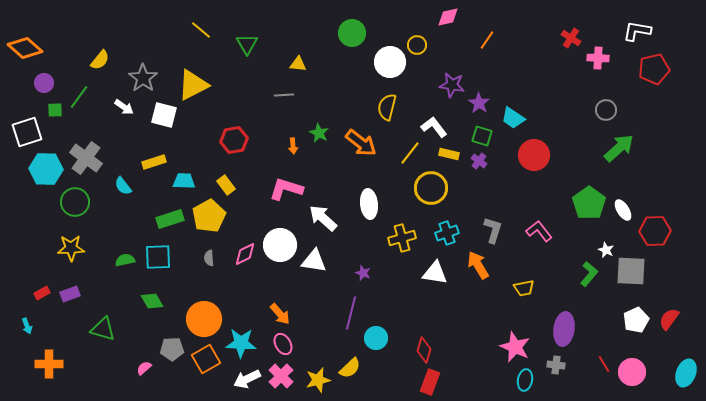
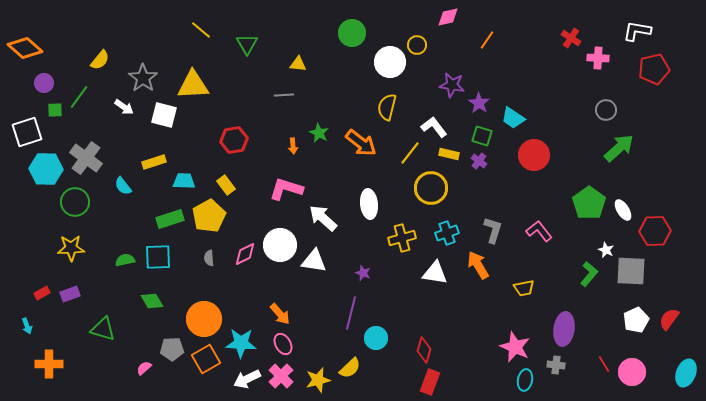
yellow triangle at (193, 85): rotated 24 degrees clockwise
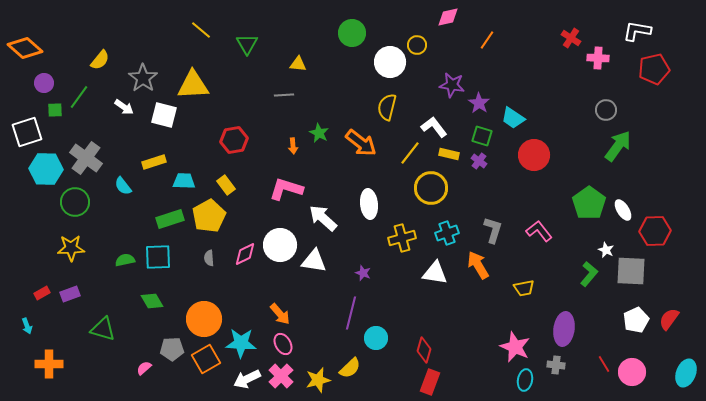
green arrow at (619, 148): moved 1 px left, 2 px up; rotated 12 degrees counterclockwise
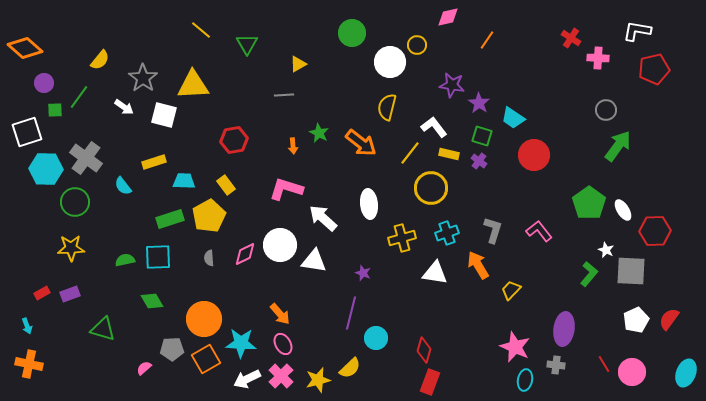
yellow triangle at (298, 64): rotated 36 degrees counterclockwise
yellow trapezoid at (524, 288): moved 13 px left, 2 px down; rotated 145 degrees clockwise
orange cross at (49, 364): moved 20 px left; rotated 12 degrees clockwise
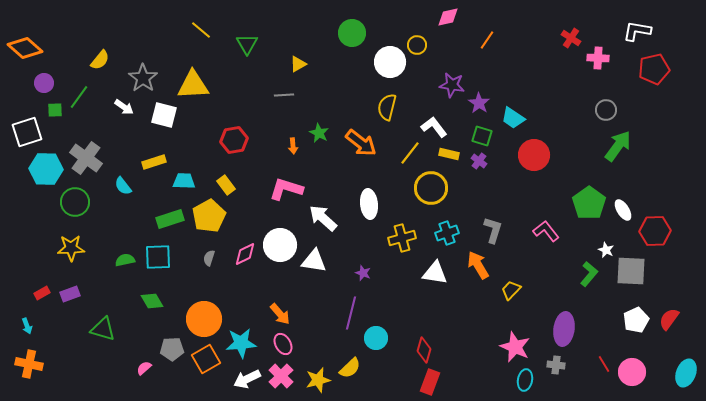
pink L-shape at (539, 231): moved 7 px right
gray semicircle at (209, 258): rotated 21 degrees clockwise
cyan star at (241, 343): rotated 8 degrees counterclockwise
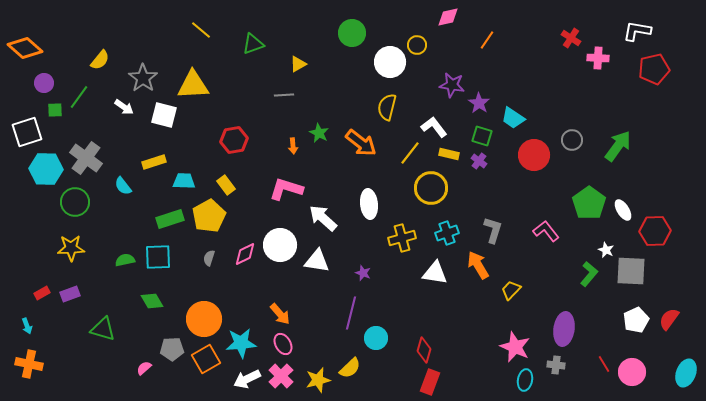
green triangle at (247, 44): moved 6 px right; rotated 40 degrees clockwise
gray circle at (606, 110): moved 34 px left, 30 px down
white triangle at (314, 261): moved 3 px right
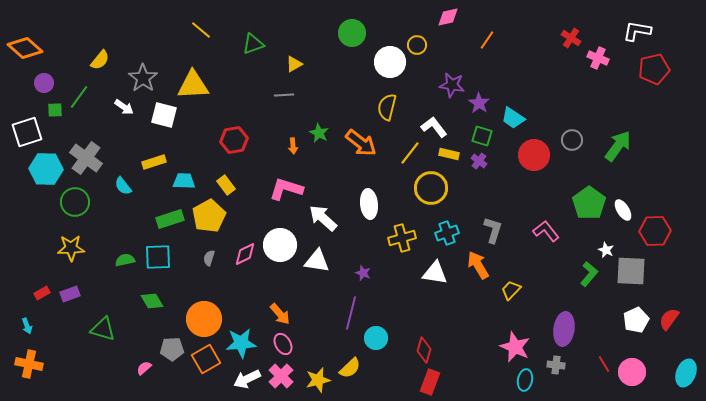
pink cross at (598, 58): rotated 20 degrees clockwise
yellow triangle at (298, 64): moved 4 px left
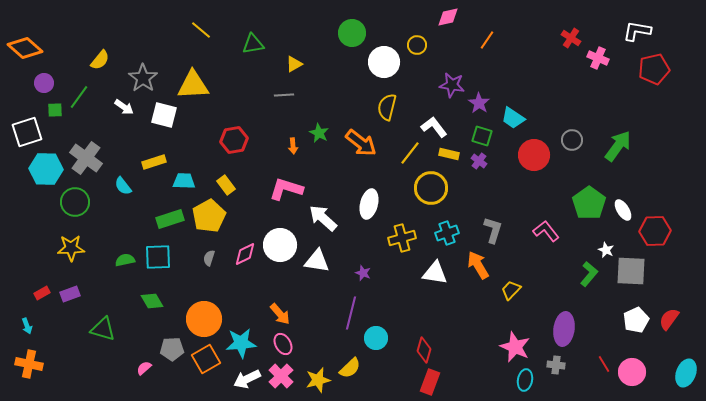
green triangle at (253, 44): rotated 10 degrees clockwise
white circle at (390, 62): moved 6 px left
white ellipse at (369, 204): rotated 20 degrees clockwise
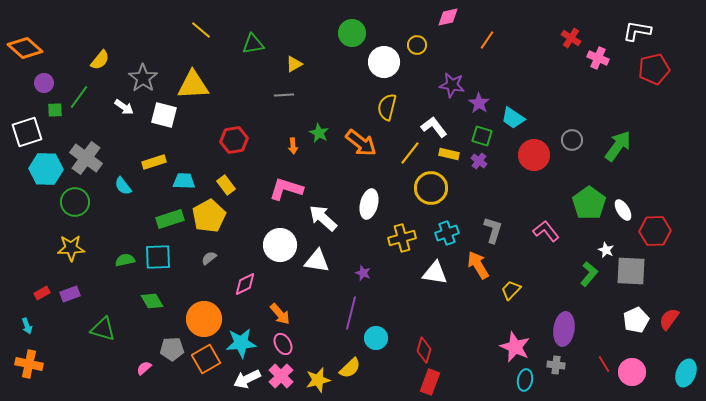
pink diamond at (245, 254): moved 30 px down
gray semicircle at (209, 258): rotated 35 degrees clockwise
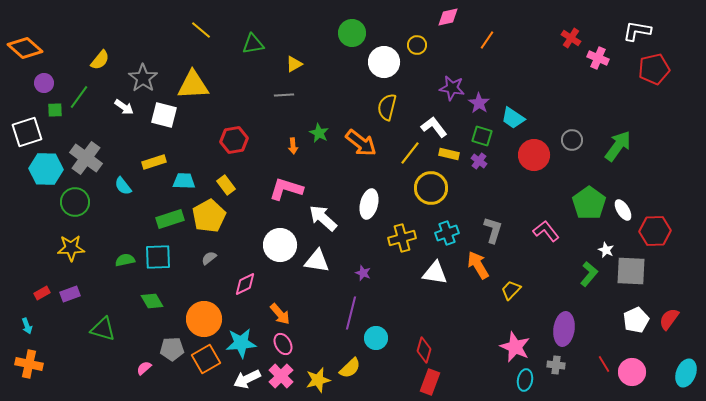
purple star at (452, 85): moved 3 px down
